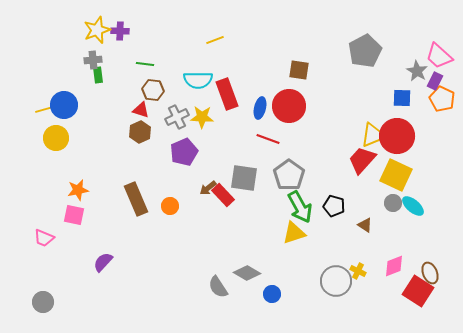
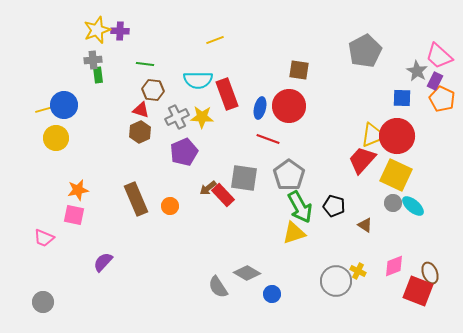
red square at (418, 291): rotated 12 degrees counterclockwise
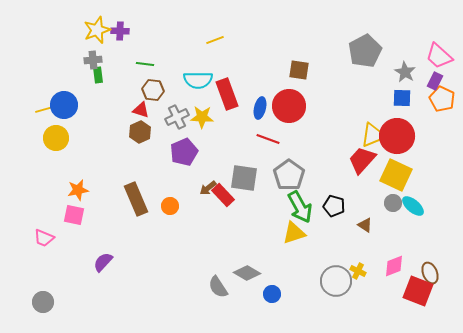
gray star at (417, 71): moved 12 px left, 1 px down
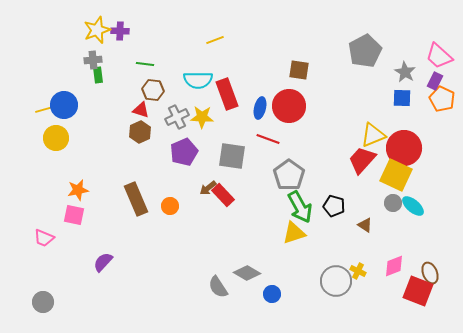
red circle at (397, 136): moved 7 px right, 12 px down
gray square at (244, 178): moved 12 px left, 22 px up
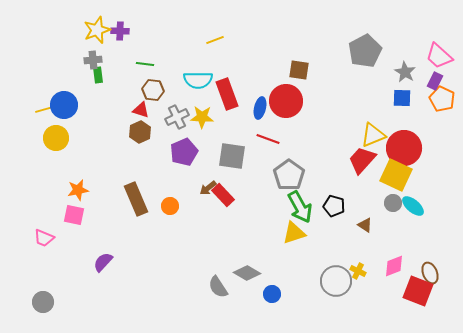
red circle at (289, 106): moved 3 px left, 5 px up
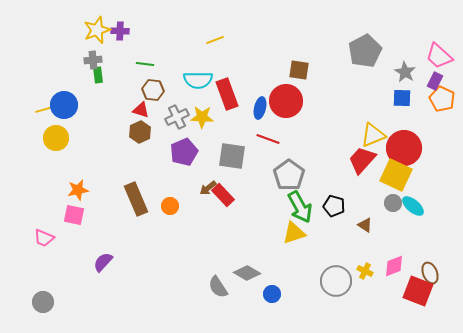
yellow cross at (358, 271): moved 7 px right
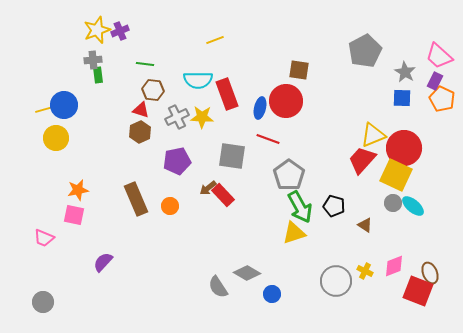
purple cross at (120, 31): rotated 24 degrees counterclockwise
purple pentagon at (184, 152): moved 7 px left, 9 px down; rotated 12 degrees clockwise
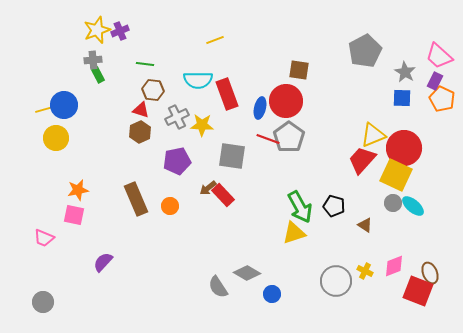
green rectangle at (98, 75): rotated 21 degrees counterclockwise
yellow star at (202, 117): moved 8 px down
gray pentagon at (289, 175): moved 38 px up
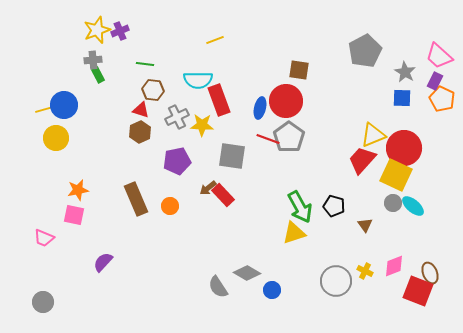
red rectangle at (227, 94): moved 8 px left, 6 px down
brown triangle at (365, 225): rotated 21 degrees clockwise
blue circle at (272, 294): moved 4 px up
